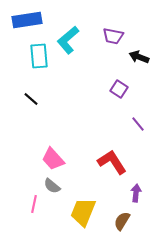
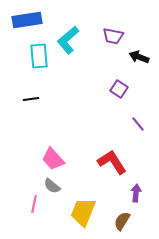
black line: rotated 49 degrees counterclockwise
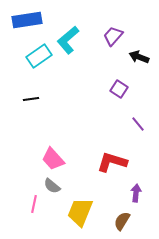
purple trapezoid: rotated 120 degrees clockwise
cyan rectangle: rotated 60 degrees clockwise
red L-shape: rotated 40 degrees counterclockwise
yellow trapezoid: moved 3 px left
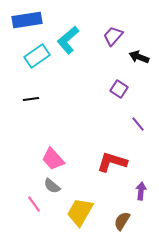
cyan rectangle: moved 2 px left
purple arrow: moved 5 px right, 2 px up
pink line: rotated 48 degrees counterclockwise
yellow trapezoid: rotated 8 degrees clockwise
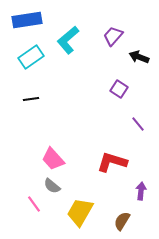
cyan rectangle: moved 6 px left, 1 px down
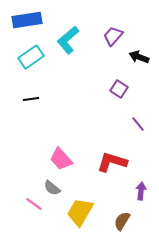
pink trapezoid: moved 8 px right
gray semicircle: moved 2 px down
pink line: rotated 18 degrees counterclockwise
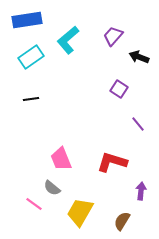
pink trapezoid: rotated 20 degrees clockwise
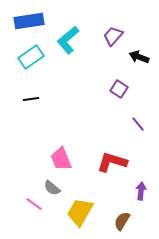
blue rectangle: moved 2 px right, 1 px down
